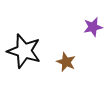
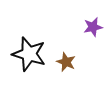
black star: moved 5 px right, 3 px down
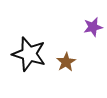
brown star: rotated 18 degrees clockwise
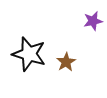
purple star: moved 6 px up
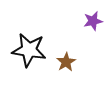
black star: moved 4 px up; rotated 8 degrees counterclockwise
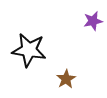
brown star: moved 17 px down
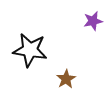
black star: moved 1 px right
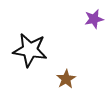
purple star: moved 1 px right, 2 px up
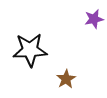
black star: rotated 12 degrees counterclockwise
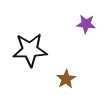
purple star: moved 8 px left, 5 px down; rotated 18 degrees clockwise
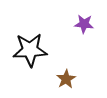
purple star: moved 2 px left
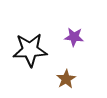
purple star: moved 10 px left, 13 px down
